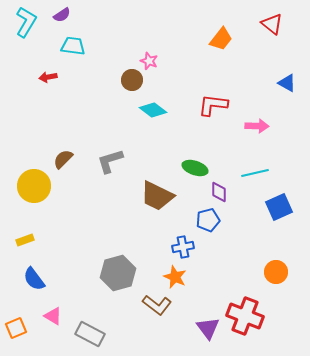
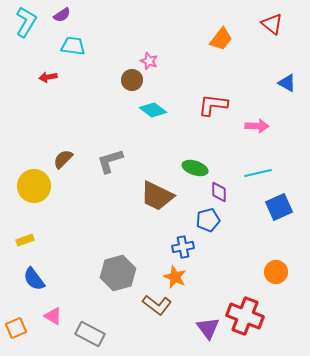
cyan line: moved 3 px right
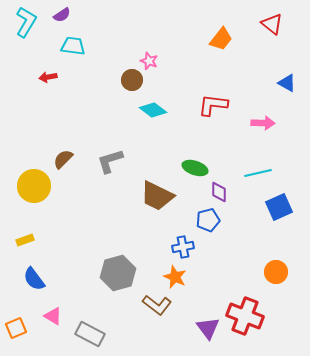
pink arrow: moved 6 px right, 3 px up
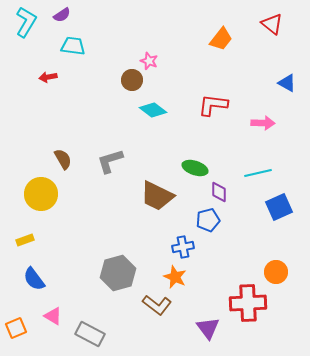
brown semicircle: rotated 105 degrees clockwise
yellow circle: moved 7 px right, 8 px down
red cross: moved 3 px right, 13 px up; rotated 24 degrees counterclockwise
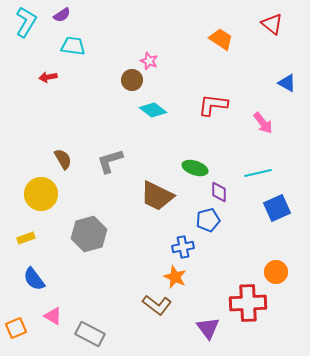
orange trapezoid: rotated 95 degrees counterclockwise
pink arrow: rotated 50 degrees clockwise
blue square: moved 2 px left, 1 px down
yellow rectangle: moved 1 px right, 2 px up
gray hexagon: moved 29 px left, 39 px up
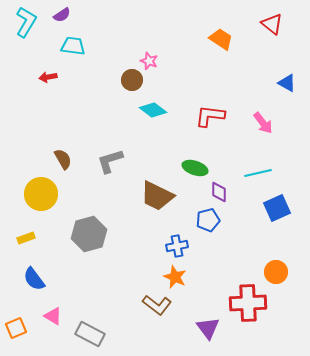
red L-shape: moved 3 px left, 11 px down
blue cross: moved 6 px left, 1 px up
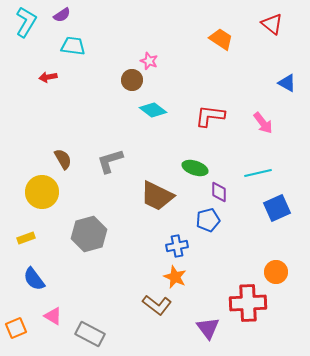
yellow circle: moved 1 px right, 2 px up
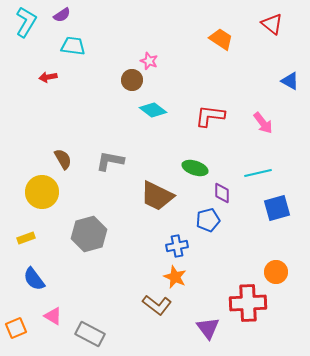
blue triangle: moved 3 px right, 2 px up
gray L-shape: rotated 28 degrees clockwise
purple diamond: moved 3 px right, 1 px down
blue square: rotated 8 degrees clockwise
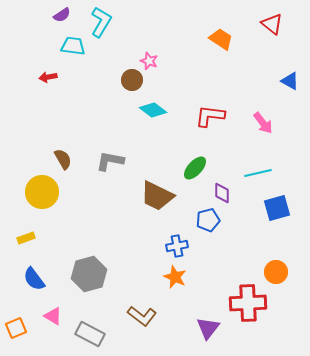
cyan L-shape: moved 75 px right
green ellipse: rotated 65 degrees counterclockwise
gray hexagon: moved 40 px down
brown L-shape: moved 15 px left, 11 px down
purple triangle: rotated 15 degrees clockwise
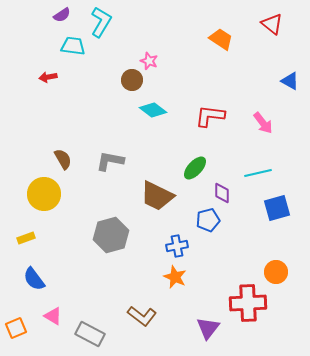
yellow circle: moved 2 px right, 2 px down
gray hexagon: moved 22 px right, 39 px up
